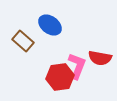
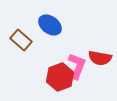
brown rectangle: moved 2 px left, 1 px up
red hexagon: rotated 12 degrees counterclockwise
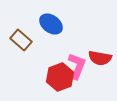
blue ellipse: moved 1 px right, 1 px up
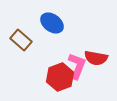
blue ellipse: moved 1 px right, 1 px up
red semicircle: moved 4 px left
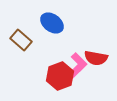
pink L-shape: rotated 24 degrees clockwise
red hexagon: moved 1 px up
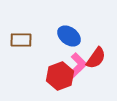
blue ellipse: moved 17 px right, 13 px down
brown rectangle: rotated 40 degrees counterclockwise
red semicircle: rotated 65 degrees counterclockwise
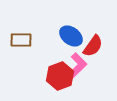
blue ellipse: moved 2 px right
red semicircle: moved 3 px left, 12 px up
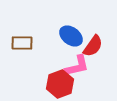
brown rectangle: moved 1 px right, 3 px down
pink L-shape: rotated 32 degrees clockwise
red hexagon: moved 8 px down
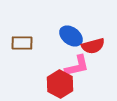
red semicircle: rotated 40 degrees clockwise
red hexagon: rotated 12 degrees counterclockwise
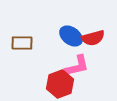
red semicircle: moved 8 px up
red hexagon: rotated 12 degrees clockwise
